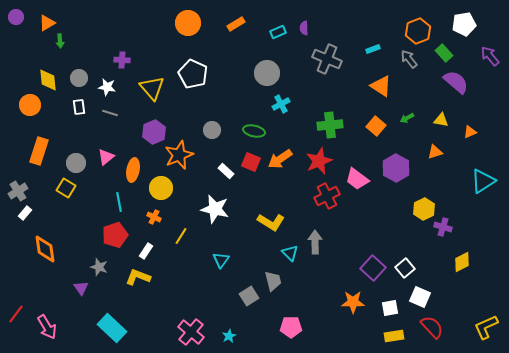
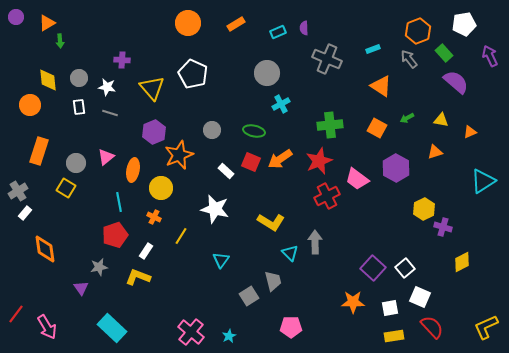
purple arrow at (490, 56): rotated 15 degrees clockwise
orange square at (376, 126): moved 1 px right, 2 px down; rotated 12 degrees counterclockwise
gray star at (99, 267): rotated 30 degrees counterclockwise
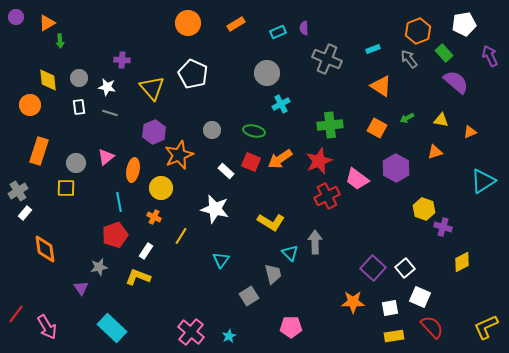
yellow square at (66, 188): rotated 30 degrees counterclockwise
yellow hexagon at (424, 209): rotated 15 degrees counterclockwise
gray trapezoid at (273, 281): moved 7 px up
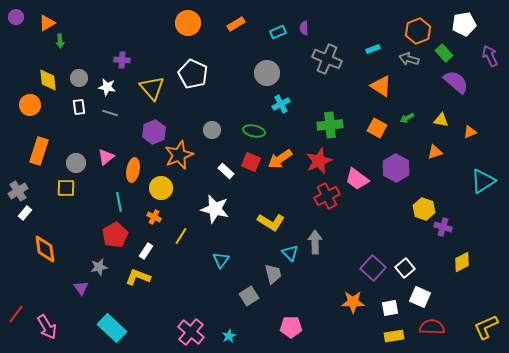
gray arrow at (409, 59): rotated 36 degrees counterclockwise
red pentagon at (115, 235): rotated 10 degrees counterclockwise
red semicircle at (432, 327): rotated 45 degrees counterclockwise
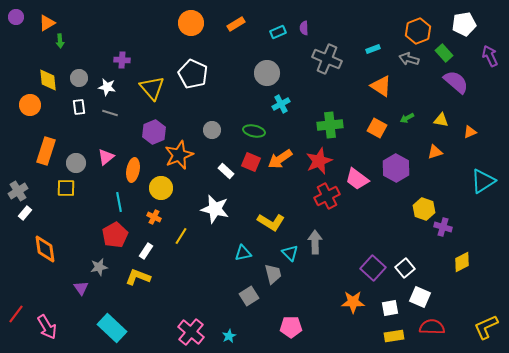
orange circle at (188, 23): moved 3 px right
orange rectangle at (39, 151): moved 7 px right
cyan triangle at (221, 260): moved 22 px right, 7 px up; rotated 42 degrees clockwise
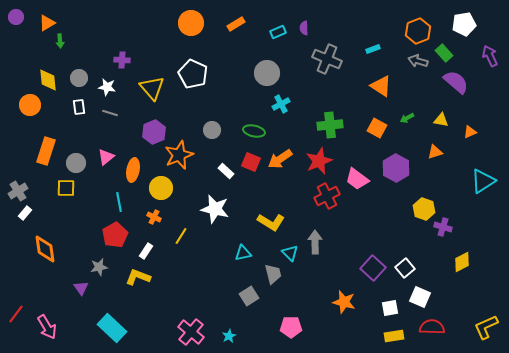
gray arrow at (409, 59): moved 9 px right, 2 px down
orange star at (353, 302): moved 9 px left; rotated 15 degrees clockwise
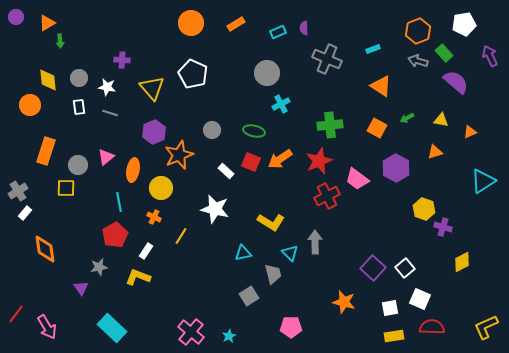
gray circle at (76, 163): moved 2 px right, 2 px down
white square at (420, 297): moved 2 px down
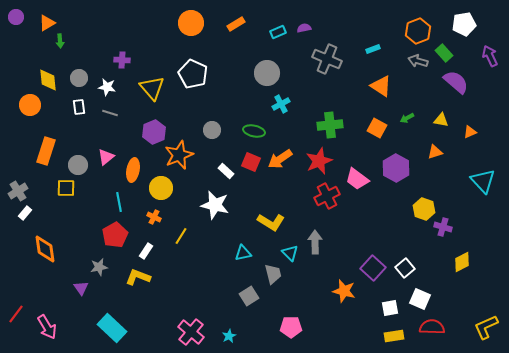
purple semicircle at (304, 28): rotated 80 degrees clockwise
cyan triangle at (483, 181): rotated 40 degrees counterclockwise
white star at (215, 209): moved 4 px up
orange star at (344, 302): moved 11 px up
